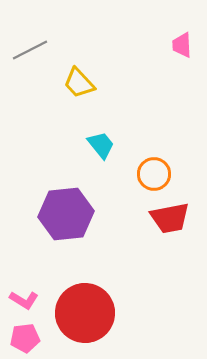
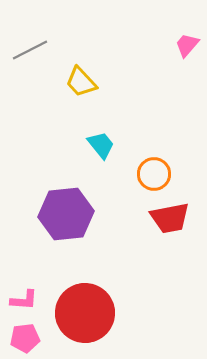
pink trapezoid: moved 5 px right; rotated 44 degrees clockwise
yellow trapezoid: moved 2 px right, 1 px up
pink L-shape: rotated 28 degrees counterclockwise
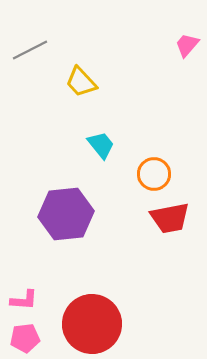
red circle: moved 7 px right, 11 px down
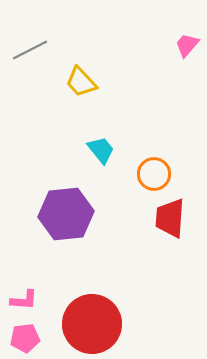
cyan trapezoid: moved 5 px down
red trapezoid: rotated 105 degrees clockwise
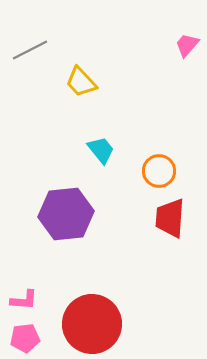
orange circle: moved 5 px right, 3 px up
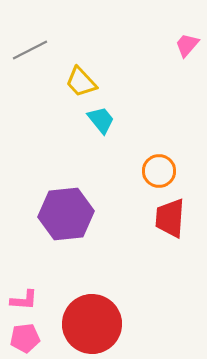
cyan trapezoid: moved 30 px up
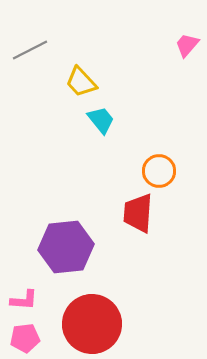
purple hexagon: moved 33 px down
red trapezoid: moved 32 px left, 5 px up
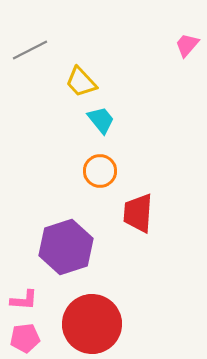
orange circle: moved 59 px left
purple hexagon: rotated 12 degrees counterclockwise
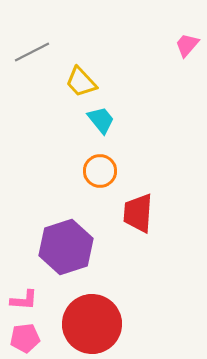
gray line: moved 2 px right, 2 px down
